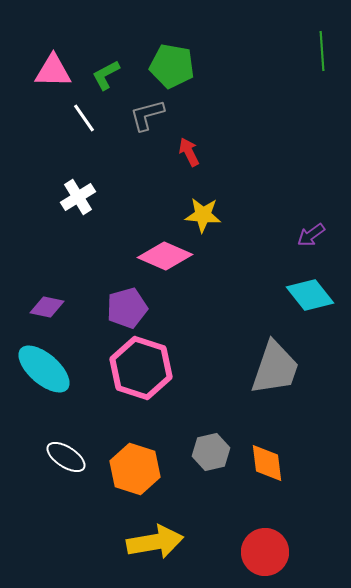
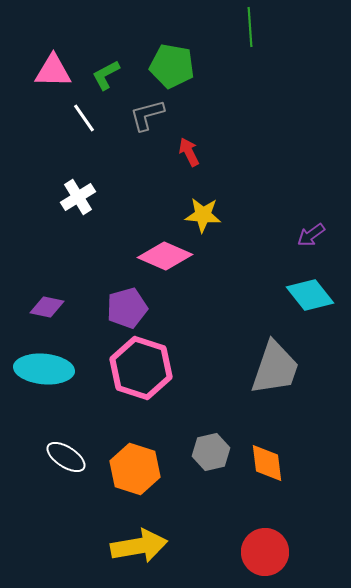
green line: moved 72 px left, 24 px up
cyan ellipse: rotated 36 degrees counterclockwise
yellow arrow: moved 16 px left, 4 px down
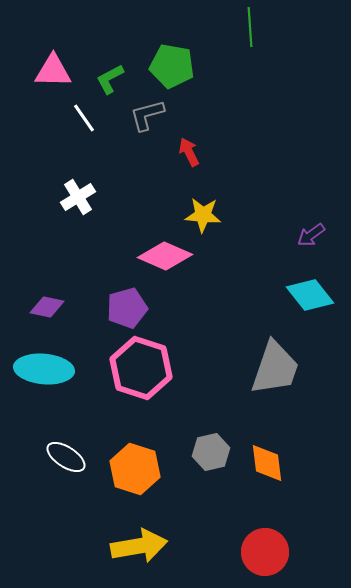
green L-shape: moved 4 px right, 4 px down
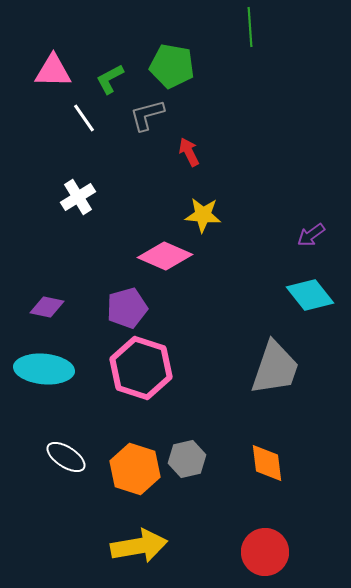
gray hexagon: moved 24 px left, 7 px down
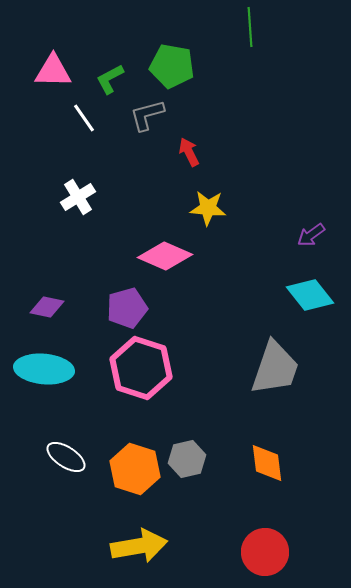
yellow star: moved 5 px right, 7 px up
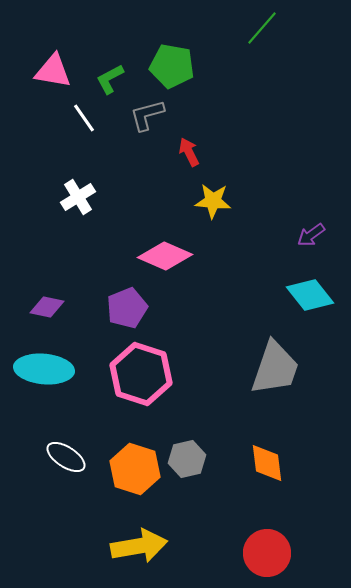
green line: moved 12 px right, 1 px down; rotated 45 degrees clockwise
pink triangle: rotated 9 degrees clockwise
yellow star: moved 5 px right, 7 px up
purple pentagon: rotated 6 degrees counterclockwise
pink hexagon: moved 6 px down
red circle: moved 2 px right, 1 px down
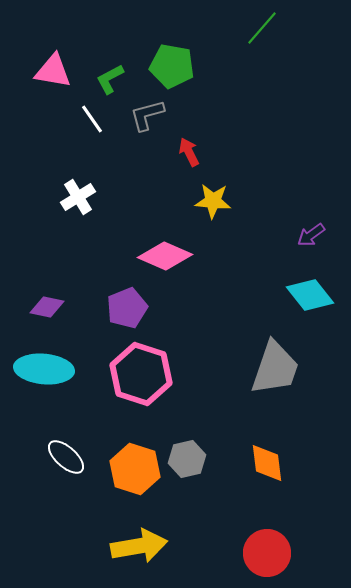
white line: moved 8 px right, 1 px down
white ellipse: rotated 9 degrees clockwise
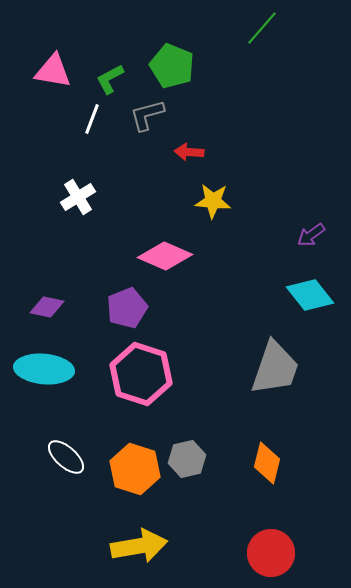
green pentagon: rotated 12 degrees clockwise
white line: rotated 56 degrees clockwise
red arrow: rotated 60 degrees counterclockwise
orange diamond: rotated 21 degrees clockwise
red circle: moved 4 px right
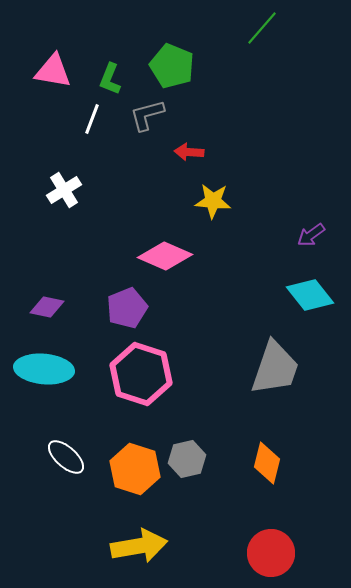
green L-shape: rotated 40 degrees counterclockwise
white cross: moved 14 px left, 7 px up
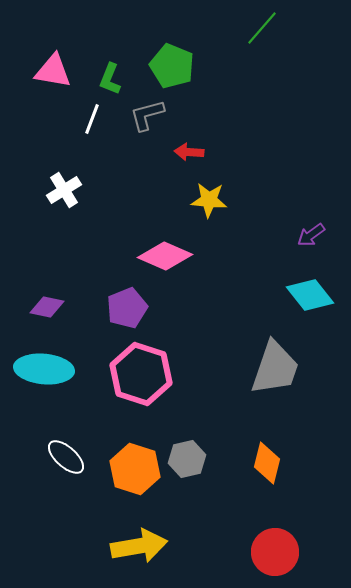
yellow star: moved 4 px left, 1 px up
red circle: moved 4 px right, 1 px up
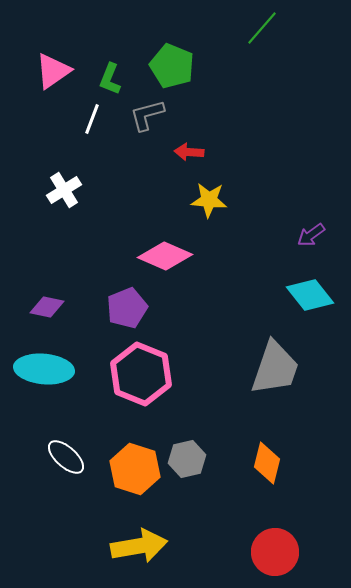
pink triangle: rotated 45 degrees counterclockwise
pink hexagon: rotated 4 degrees clockwise
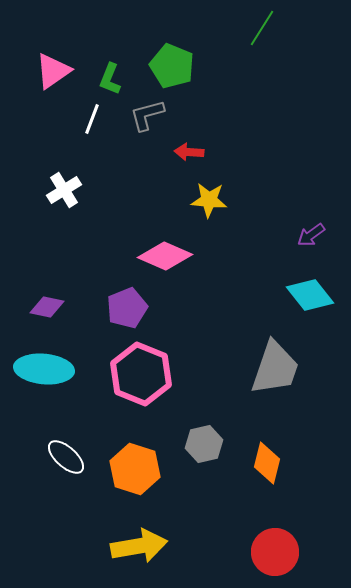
green line: rotated 9 degrees counterclockwise
gray hexagon: moved 17 px right, 15 px up
